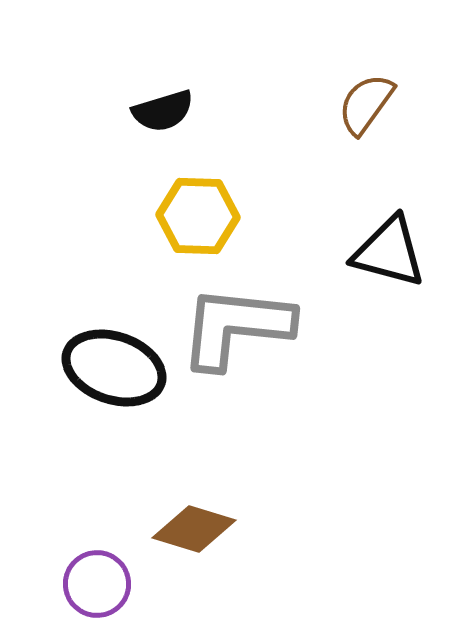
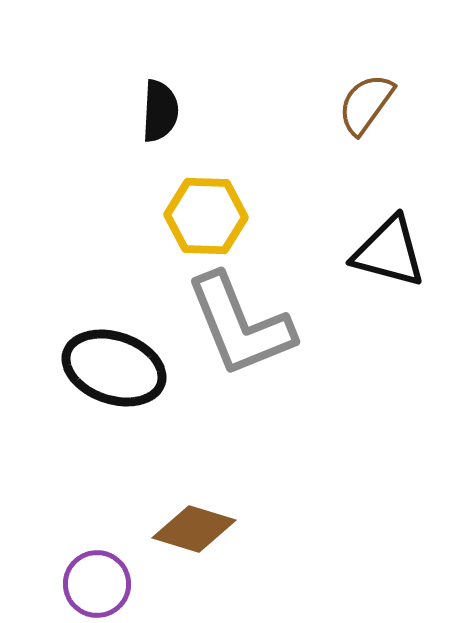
black semicircle: moved 3 px left; rotated 70 degrees counterclockwise
yellow hexagon: moved 8 px right
gray L-shape: moved 4 px right, 2 px up; rotated 118 degrees counterclockwise
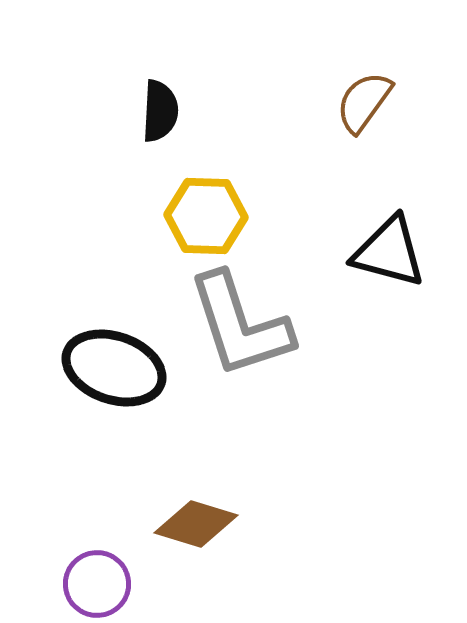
brown semicircle: moved 2 px left, 2 px up
gray L-shape: rotated 4 degrees clockwise
brown diamond: moved 2 px right, 5 px up
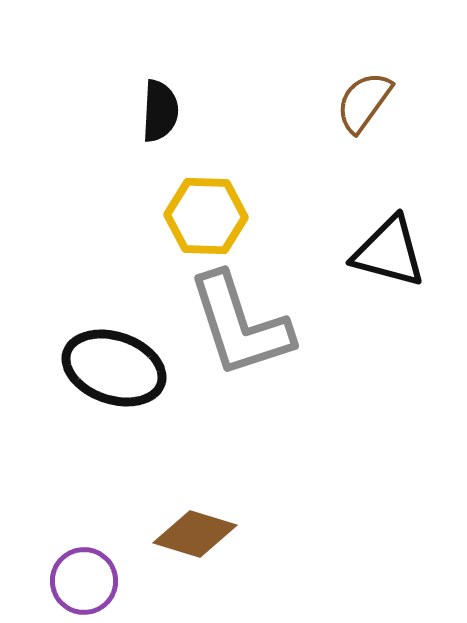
brown diamond: moved 1 px left, 10 px down
purple circle: moved 13 px left, 3 px up
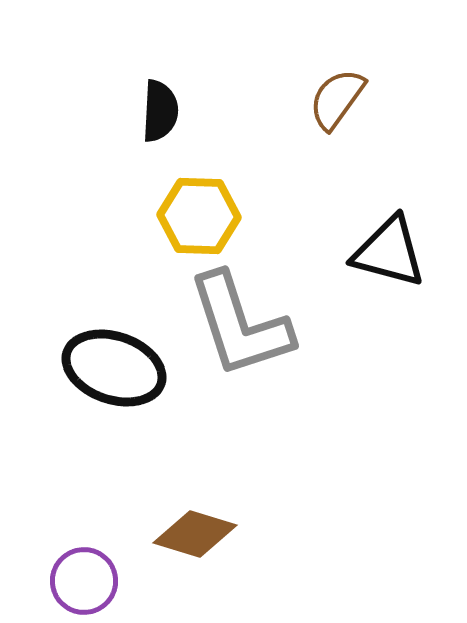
brown semicircle: moved 27 px left, 3 px up
yellow hexagon: moved 7 px left
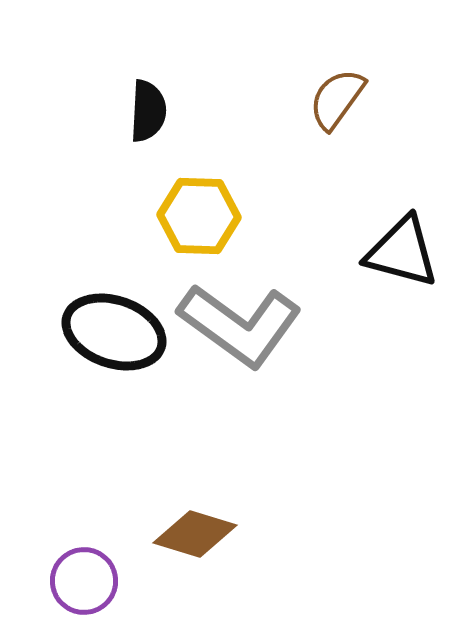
black semicircle: moved 12 px left
black triangle: moved 13 px right
gray L-shape: rotated 36 degrees counterclockwise
black ellipse: moved 36 px up
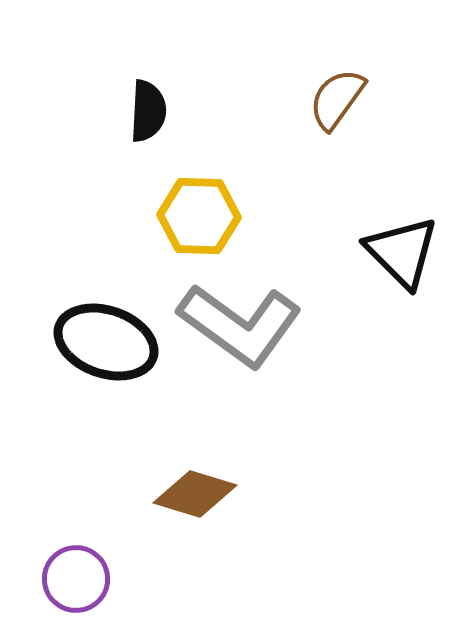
black triangle: rotated 30 degrees clockwise
black ellipse: moved 8 px left, 10 px down
brown diamond: moved 40 px up
purple circle: moved 8 px left, 2 px up
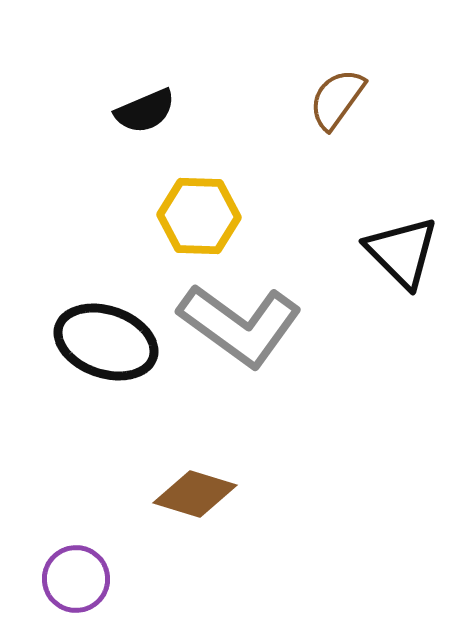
black semicircle: moved 3 px left; rotated 64 degrees clockwise
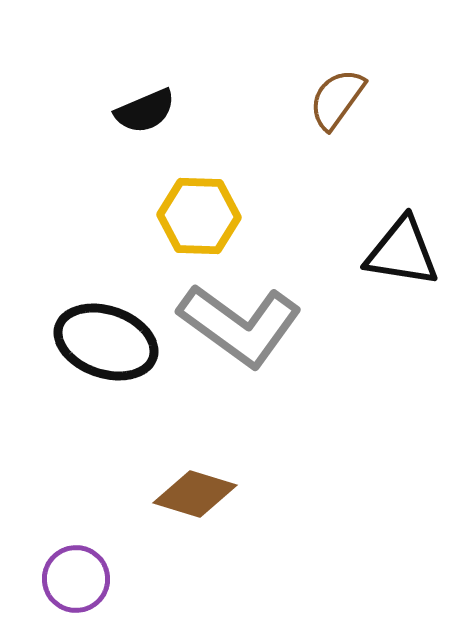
black triangle: rotated 36 degrees counterclockwise
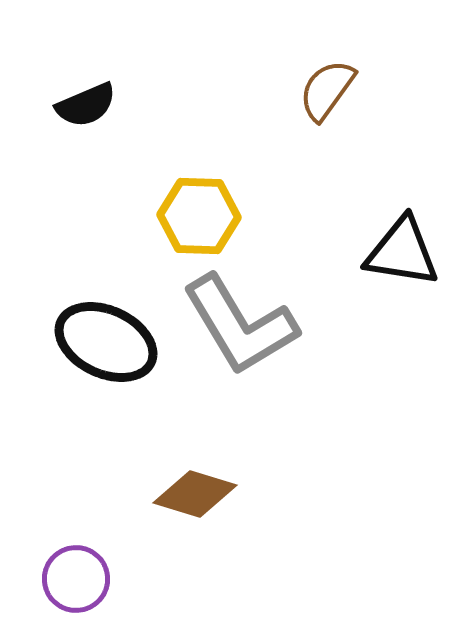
brown semicircle: moved 10 px left, 9 px up
black semicircle: moved 59 px left, 6 px up
gray L-shape: rotated 23 degrees clockwise
black ellipse: rotated 6 degrees clockwise
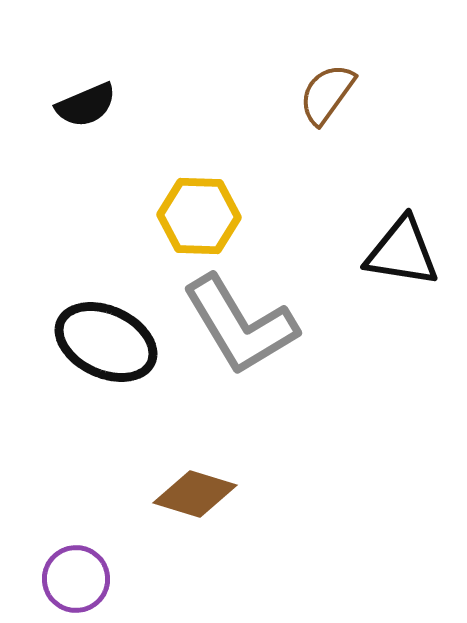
brown semicircle: moved 4 px down
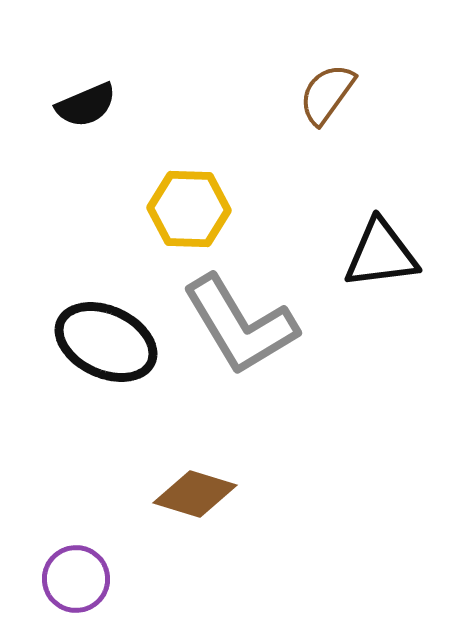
yellow hexagon: moved 10 px left, 7 px up
black triangle: moved 21 px left, 2 px down; rotated 16 degrees counterclockwise
